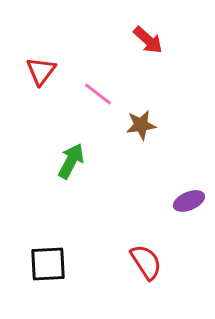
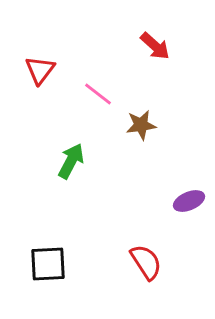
red arrow: moved 7 px right, 6 px down
red triangle: moved 1 px left, 1 px up
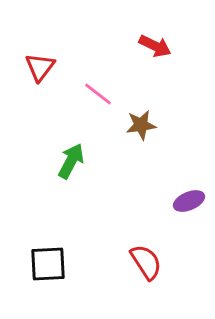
red arrow: rotated 16 degrees counterclockwise
red triangle: moved 3 px up
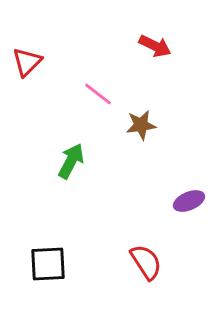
red triangle: moved 13 px left, 5 px up; rotated 8 degrees clockwise
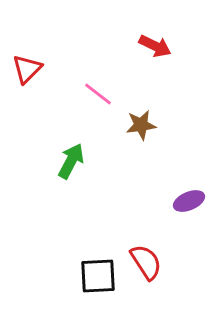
red triangle: moved 7 px down
black square: moved 50 px right, 12 px down
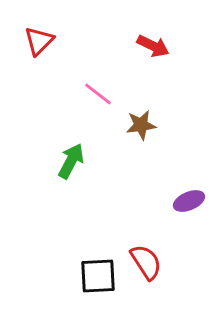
red arrow: moved 2 px left
red triangle: moved 12 px right, 28 px up
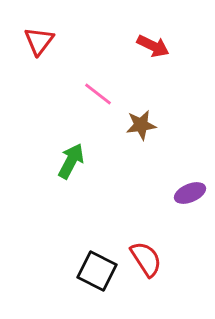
red triangle: rotated 8 degrees counterclockwise
purple ellipse: moved 1 px right, 8 px up
red semicircle: moved 3 px up
black square: moved 1 px left, 5 px up; rotated 30 degrees clockwise
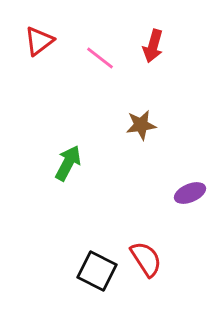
red triangle: rotated 16 degrees clockwise
red arrow: rotated 80 degrees clockwise
pink line: moved 2 px right, 36 px up
green arrow: moved 3 px left, 2 px down
